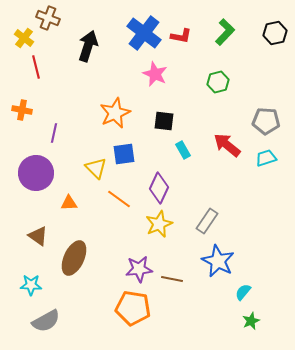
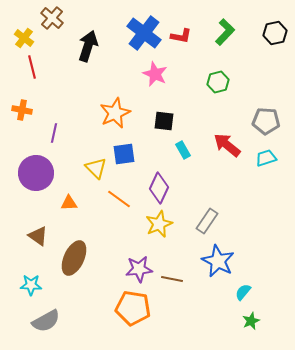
brown cross: moved 4 px right; rotated 20 degrees clockwise
red line: moved 4 px left
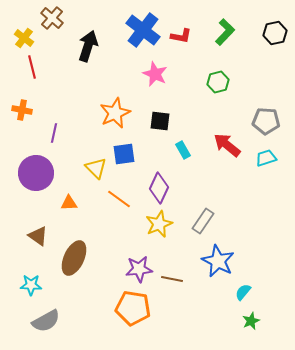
blue cross: moved 1 px left, 3 px up
black square: moved 4 px left
gray rectangle: moved 4 px left
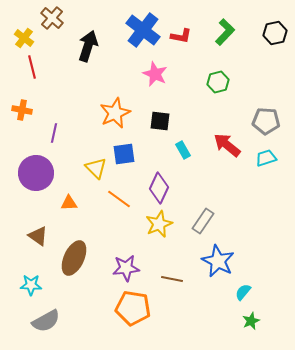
purple star: moved 13 px left, 1 px up
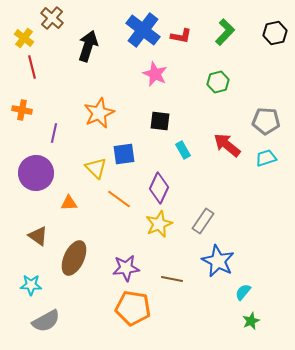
orange star: moved 16 px left
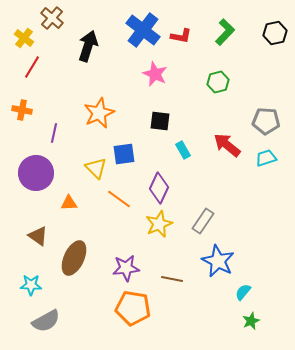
red line: rotated 45 degrees clockwise
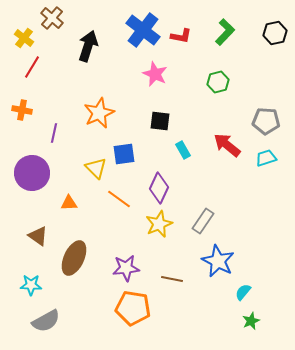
purple circle: moved 4 px left
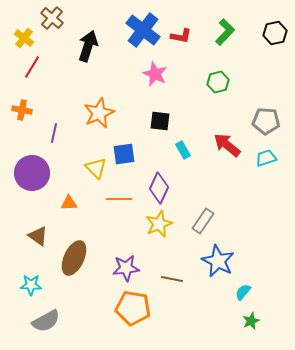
orange line: rotated 35 degrees counterclockwise
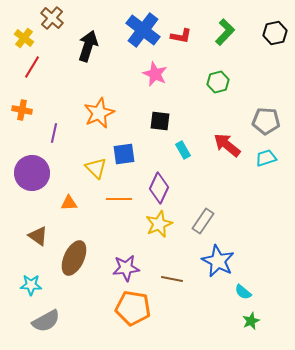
cyan semicircle: rotated 90 degrees counterclockwise
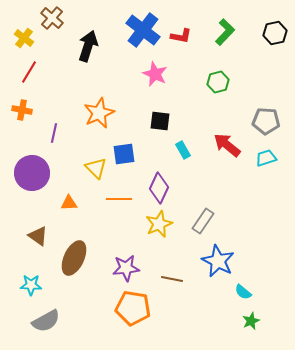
red line: moved 3 px left, 5 px down
